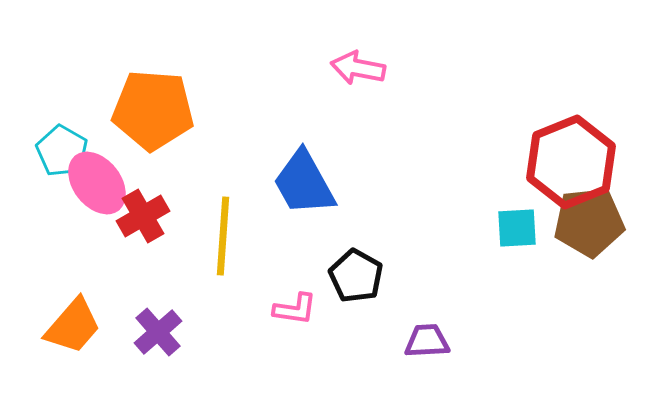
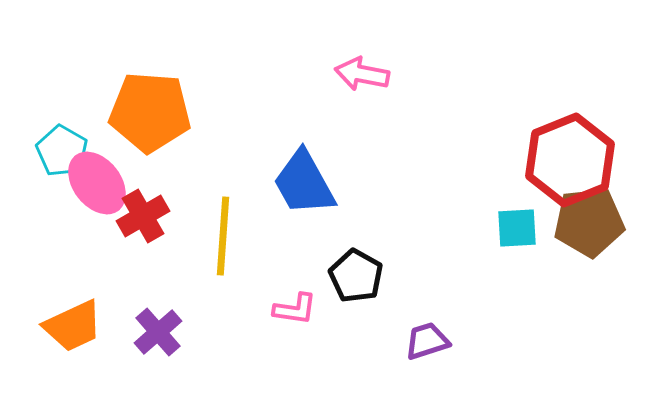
pink arrow: moved 4 px right, 6 px down
orange pentagon: moved 3 px left, 2 px down
red hexagon: moved 1 px left, 2 px up
orange trapezoid: rotated 24 degrees clockwise
purple trapezoid: rotated 15 degrees counterclockwise
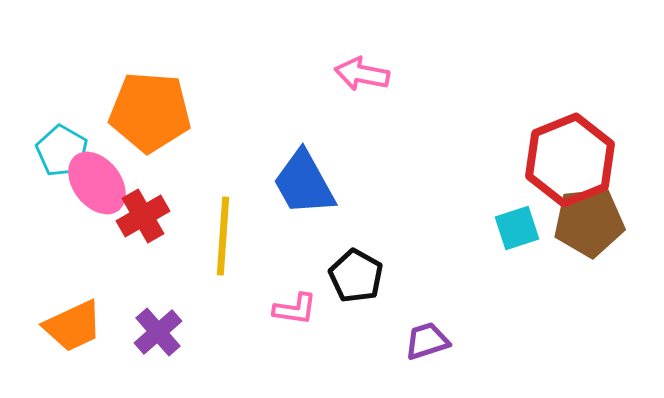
cyan square: rotated 15 degrees counterclockwise
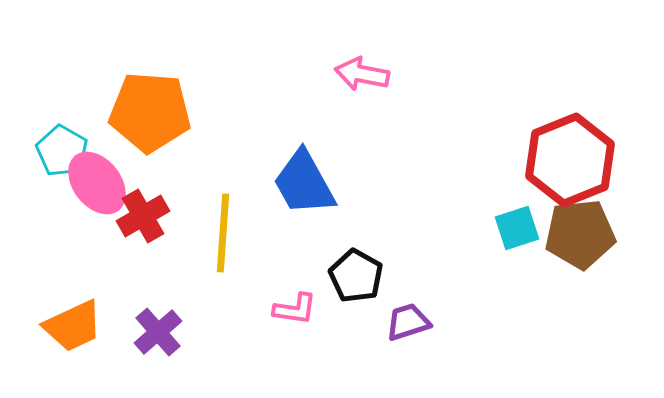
brown pentagon: moved 9 px left, 12 px down
yellow line: moved 3 px up
purple trapezoid: moved 19 px left, 19 px up
